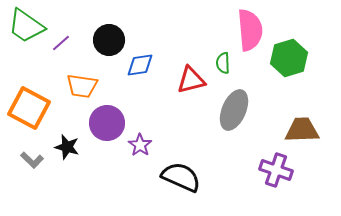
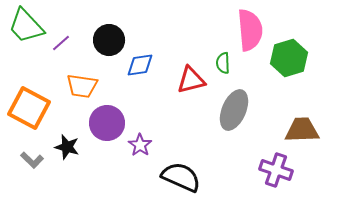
green trapezoid: rotated 12 degrees clockwise
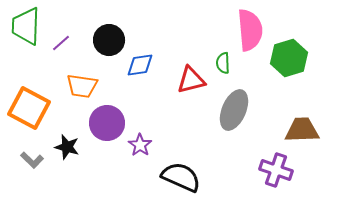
green trapezoid: rotated 45 degrees clockwise
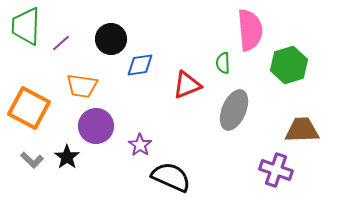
black circle: moved 2 px right, 1 px up
green hexagon: moved 7 px down
red triangle: moved 4 px left, 5 px down; rotated 8 degrees counterclockwise
purple circle: moved 11 px left, 3 px down
black star: moved 10 px down; rotated 20 degrees clockwise
black semicircle: moved 10 px left
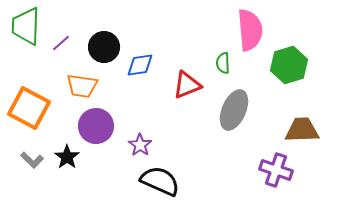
black circle: moved 7 px left, 8 px down
black semicircle: moved 11 px left, 4 px down
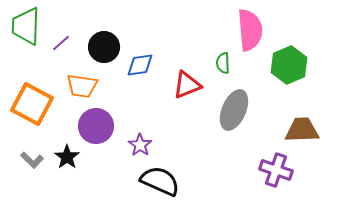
green hexagon: rotated 6 degrees counterclockwise
orange square: moved 3 px right, 4 px up
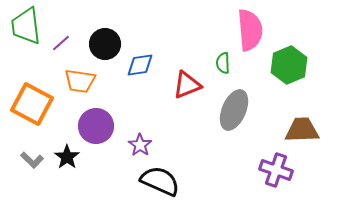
green trapezoid: rotated 9 degrees counterclockwise
black circle: moved 1 px right, 3 px up
orange trapezoid: moved 2 px left, 5 px up
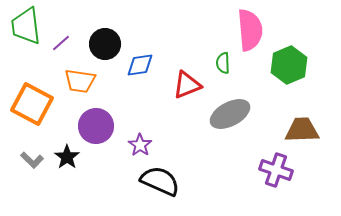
gray ellipse: moved 4 px left, 4 px down; rotated 39 degrees clockwise
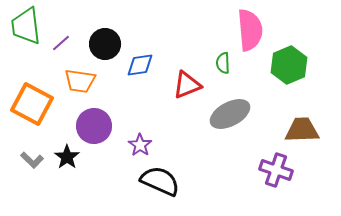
purple circle: moved 2 px left
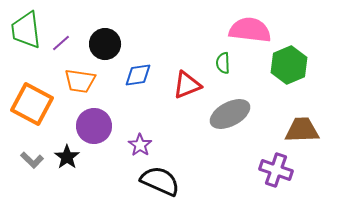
green trapezoid: moved 4 px down
pink semicircle: rotated 78 degrees counterclockwise
blue diamond: moved 2 px left, 10 px down
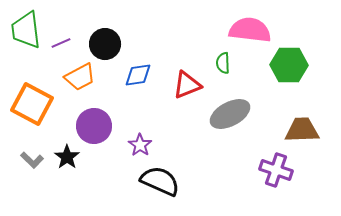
purple line: rotated 18 degrees clockwise
green hexagon: rotated 24 degrees clockwise
orange trapezoid: moved 4 px up; rotated 36 degrees counterclockwise
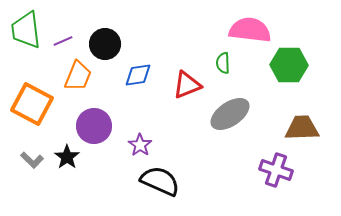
purple line: moved 2 px right, 2 px up
orange trapezoid: moved 2 px left, 1 px up; rotated 40 degrees counterclockwise
gray ellipse: rotated 6 degrees counterclockwise
brown trapezoid: moved 2 px up
